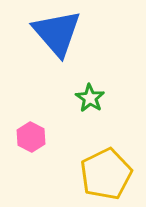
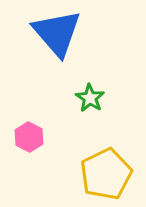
pink hexagon: moved 2 px left
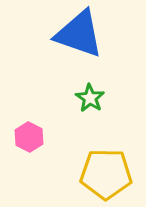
blue triangle: moved 22 px right, 1 px down; rotated 30 degrees counterclockwise
yellow pentagon: rotated 27 degrees clockwise
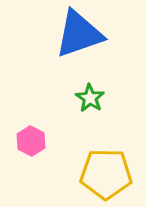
blue triangle: rotated 38 degrees counterclockwise
pink hexagon: moved 2 px right, 4 px down
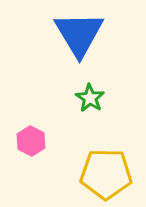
blue triangle: rotated 42 degrees counterclockwise
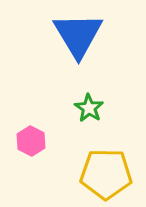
blue triangle: moved 1 px left, 1 px down
green star: moved 1 px left, 10 px down
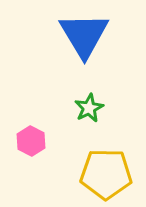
blue triangle: moved 6 px right
green star: rotated 12 degrees clockwise
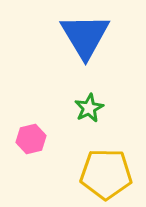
blue triangle: moved 1 px right, 1 px down
pink hexagon: moved 2 px up; rotated 20 degrees clockwise
